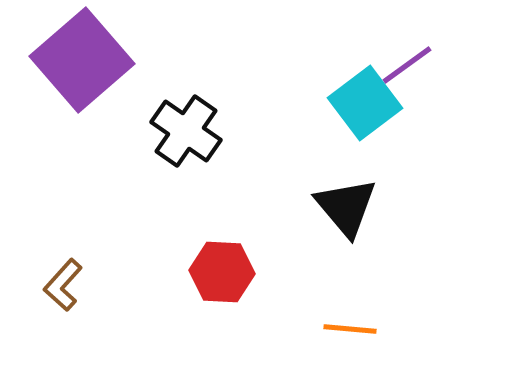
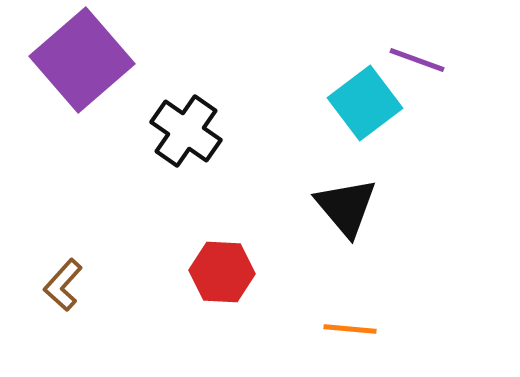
purple line: moved 10 px right, 5 px up; rotated 56 degrees clockwise
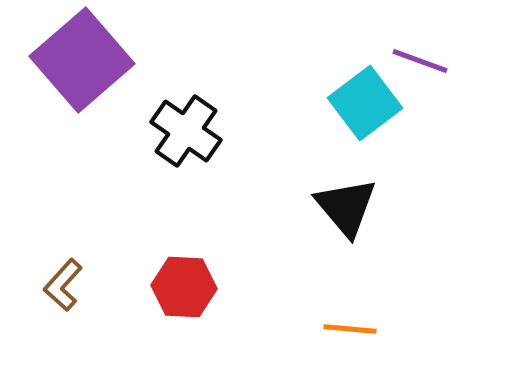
purple line: moved 3 px right, 1 px down
red hexagon: moved 38 px left, 15 px down
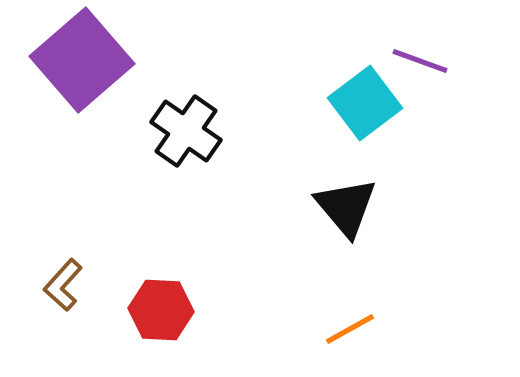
red hexagon: moved 23 px left, 23 px down
orange line: rotated 34 degrees counterclockwise
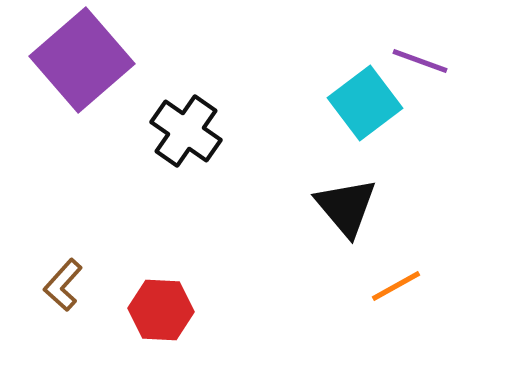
orange line: moved 46 px right, 43 px up
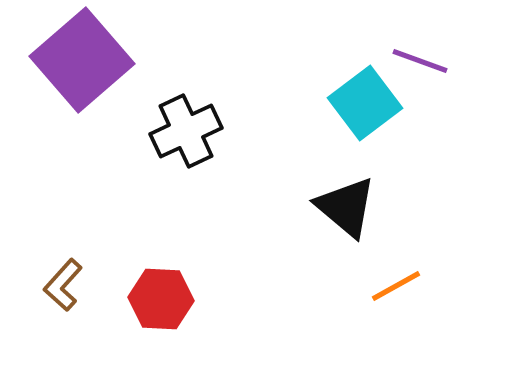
black cross: rotated 30 degrees clockwise
black triangle: rotated 10 degrees counterclockwise
red hexagon: moved 11 px up
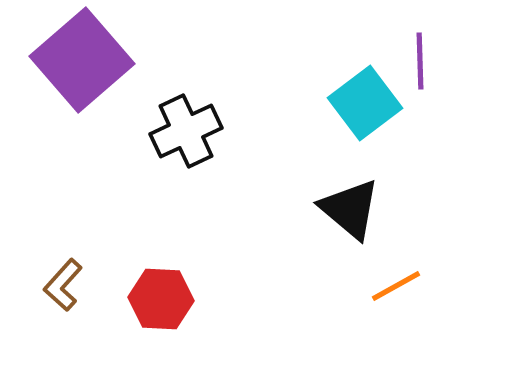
purple line: rotated 68 degrees clockwise
black triangle: moved 4 px right, 2 px down
